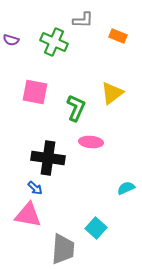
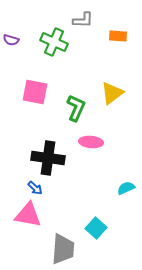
orange rectangle: rotated 18 degrees counterclockwise
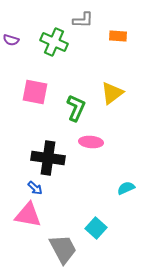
gray trapezoid: rotated 32 degrees counterclockwise
